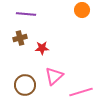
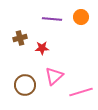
orange circle: moved 1 px left, 7 px down
purple line: moved 26 px right, 5 px down
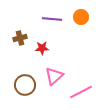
pink line: rotated 10 degrees counterclockwise
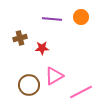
pink triangle: rotated 12 degrees clockwise
brown circle: moved 4 px right
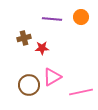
brown cross: moved 4 px right
pink triangle: moved 2 px left, 1 px down
pink line: rotated 15 degrees clockwise
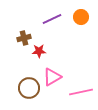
purple line: rotated 30 degrees counterclockwise
red star: moved 3 px left, 3 px down
brown circle: moved 3 px down
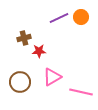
purple line: moved 7 px right, 1 px up
brown circle: moved 9 px left, 6 px up
pink line: rotated 25 degrees clockwise
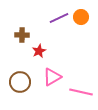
brown cross: moved 2 px left, 3 px up; rotated 16 degrees clockwise
red star: rotated 24 degrees counterclockwise
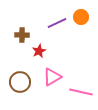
purple line: moved 2 px left, 5 px down
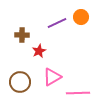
pink line: moved 3 px left, 1 px down; rotated 15 degrees counterclockwise
